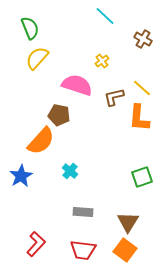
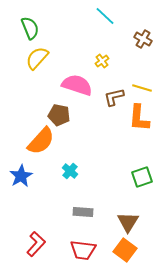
yellow line: rotated 24 degrees counterclockwise
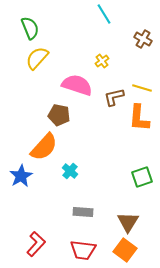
cyan line: moved 1 px left, 2 px up; rotated 15 degrees clockwise
orange semicircle: moved 3 px right, 6 px down
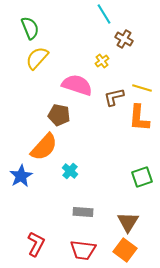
brown cross: moved 19 px left
red L-shape: rotated 15 degrees counterclockwise
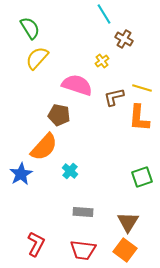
green semicircle: rotated 10 degrees counterclockwise
blue star: moved 2 px up
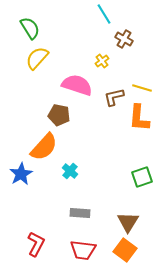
gray rectangle: moved 3 px left, 1 px down
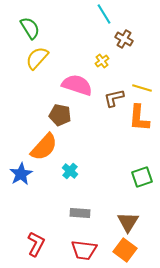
brown L-shape: moved 1 px down
brown pentagon: moved 1 px right
red trapezoid: moved 1 px right
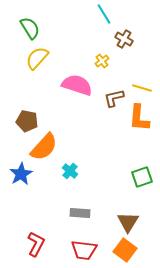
brown pentagon: moved 33 px left, 6 px down
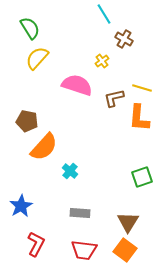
blue star: moved 32 px down
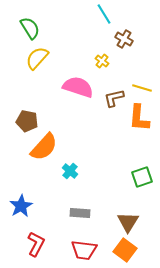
yellow cross: rotated 16 degrees counterclockwise
pink semicircle: moved 1 px right, 2 px down
